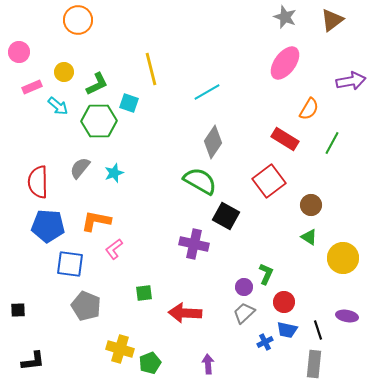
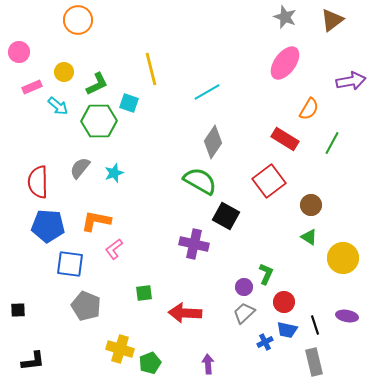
black line at (318, 330): moved 3 px left, 5 px up
gray rectangle at (314, 364): moved 2 px up; rotated 20 degrees counterclockwise
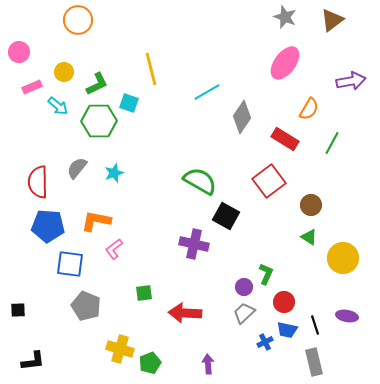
gray diamond at (213, 142): moved 29 px right, 25 px up
gray semicircle at (80, 168): moved 3 px left
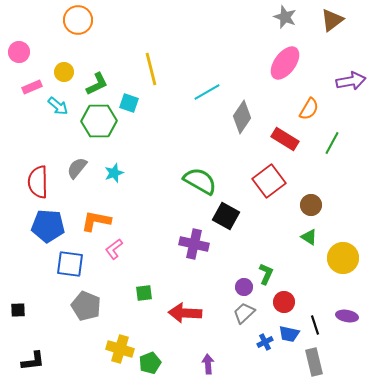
blue trapezoid at (287, 330): moved 2 px right, 4 px down
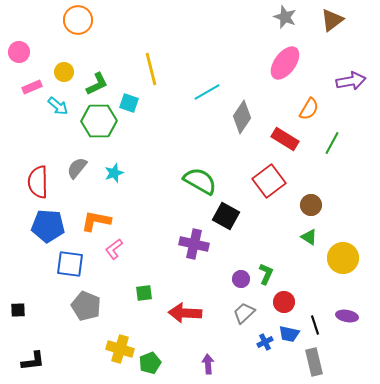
purple circle at (244, 287): moved 3 px left, 8 px up
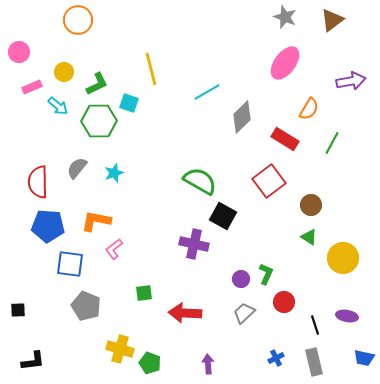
gray diamond at (242, 117): rotated 12 degrees clockwise
black square at (226, 216): moved 3 px left
blue trapezoid at (289, 334): moved 75 px right, 24 px down
blue cross at (265, 342): moved 11 px right, 16 px down
green pentagon at (150, 363): rotated 30 degrees counterclockwise
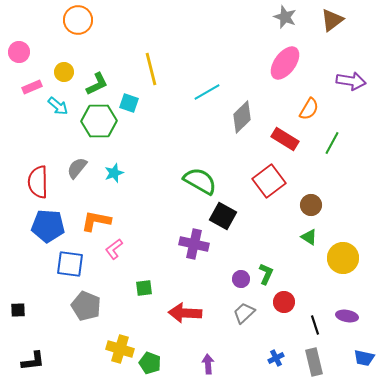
purple arrow at (351, 81): rotated 20 degrees clockwise
green square at (144, 293): moved 5 px up
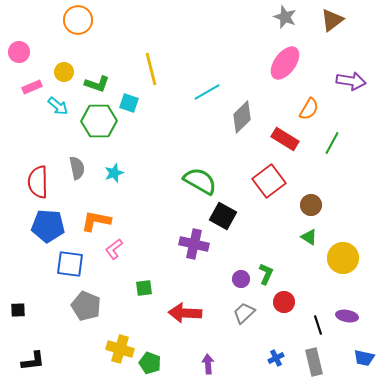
green L-shape at (97, 84): rotated 45 degrees clockwise
gray semicircle at (77, 168): rotated 130 degrees clockwise
black line at (315, 325): moved 3 px right
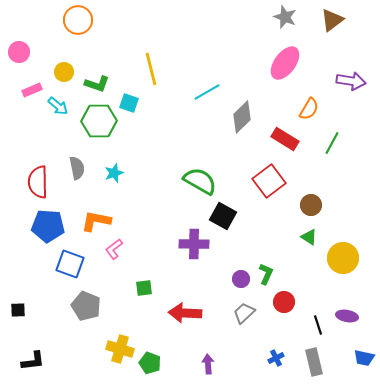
pink rectangle at (32, 87): moved 3 px down
purple cross at (194, 244): rotated 12 degrees counterclockwise
blue square at (70, 264): rotated 12 degrees clockwise
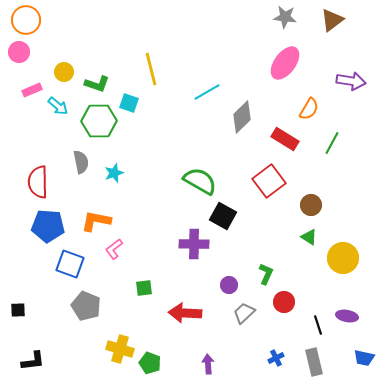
gray star at (285, 17): rotated 15 degrees counterclockwise
orange circle at (78, 20): moved 52 px left
gray semicircle at (77, 168): moved 4 px right, 6 px up
purple circle at (241, 279): moved 12 px left, 6 px down
